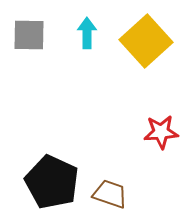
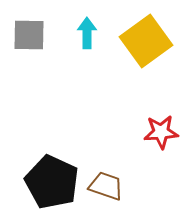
yellow square: rotated 6 degrees clockwise
brown trapezoid: moved 4 px left, 8 px up
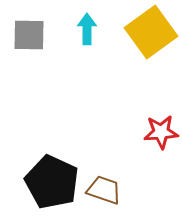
cyan arrow: moved 4 px up
yellow square: moved 5 px right, 9 px up
brown trapezoid: moved 2 px left, 4 px down
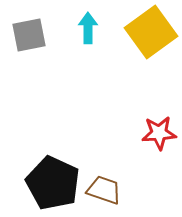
cyan arrow: moved 1 px right, 1 px up
gray square: rotated 12 degrees counterclockwise
red star: moved 2 px left, 1 px down
black pentagon: moved 1 px right, 1 px down
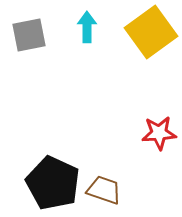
cyan arrow: moved 1 px left, 1 px up
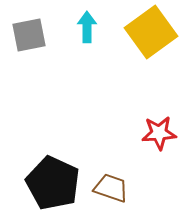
brown trapezoid: moved 7 px right, 2 px up
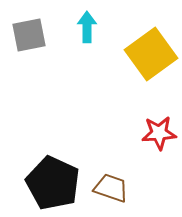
yellow square: moved 22 px down
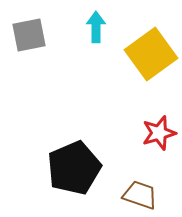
cyan arrow: moved 9 px right
red star: rotated 12 degrees counterclockwise
black pentagon: moved 21 px right, 15 px up; rotated 24 degrees clockwise
brown trapezoid: moved 29 px right, 7 px down
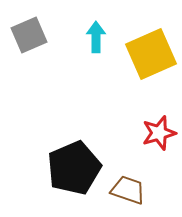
cyan arrow: moved 10 px down
gray square: rotated 12 degrees counterclockwise
yellow square: rotated 12 degrees clockwise
brown trapezoid: moved 12 px left, 5 px up
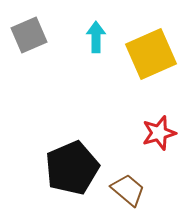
black pentagon: moved 2 px left
brown trapezoid: rotated 21 degrees clockwise
